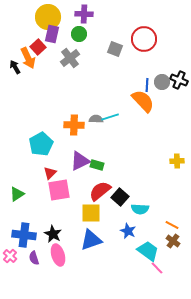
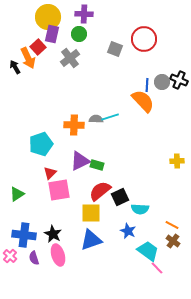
cyan pentagon: rotated 10 degrees clockwise
black square: rotated 24 degrees clockwise
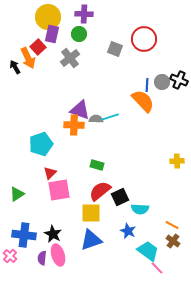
purple triangle: moved 51 px up; rotated 45 degrees clockwise
purple semicircle: moved 8 px right; rotated 24 degrees clockwise
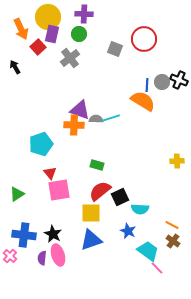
orange arrow: moved 7 px left, 29 px up
orange semicircle: rotated 15 degrees counterclockwise
cyan line: moved 1 px right, 1 px down
red triangle: rotated 24 degrees counterclockwise
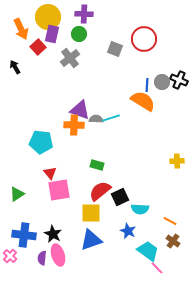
cyan pentagon: moved 2 px up; rotated 25 degrees clockwise
orange line: moved 2 px left, 4 px up
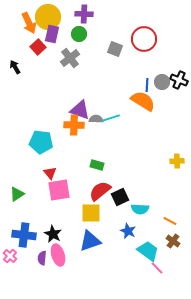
orange arrow: moved 8 px right, 6 px up
blue triangle: moved 1 px left, 1 px down
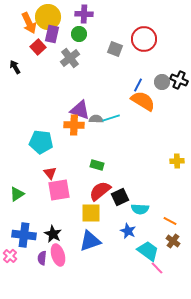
blue line: moved 9 px left; rotated 24 degrees clockwise
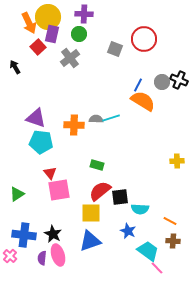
purple triangle: moved 44 px left, 8 px down
black square: rotated 18 degrees clockwise
brown cross: rotated 32 degrees counterclockwise
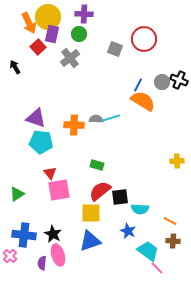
purple semicircle: moved 5 px down
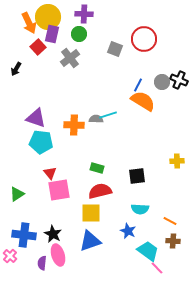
black arrow: moved 1 px right, 2 px down; rotated 120 degrees counterclockwise
cyan line: moved 3 px left, 3 px up
green rectangle: moved 3 px down
red semicircle: rotated 25 degrees clockwise
black square: moved 17 px right, 21 px up
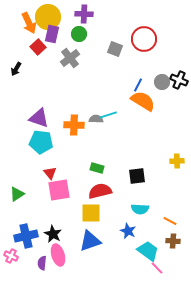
purple triangle: moved 3 px right
blue cross: moved 2 px right, 1 px down; rotated 20 degrees counterclockwise
pink cross: moved 1 px right; rotated 16 degrees counterclockwise
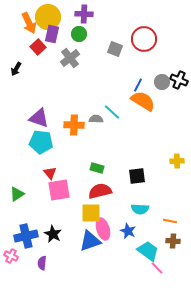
cyan line: moved 4 px right, 3 px up; rotated 60 degrees clockwise
orange line: rotated 16 degrees counterclockwise
pink ellipse: moved 45 px right, 26 px up
